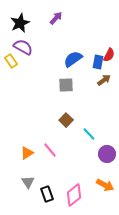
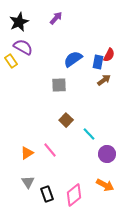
black star: moved 1 px left, 1 px up
gray square: moved 7 px left
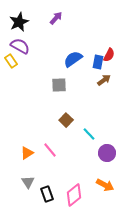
purple semicircle: moved 3 px left, 1 px up
purple circle: moved 1 px up
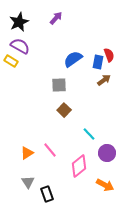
red semicircle: rotated 48 degrees counterclockwise
yellow rectangle: rotated 24 degrees counterclockwise
brown square: moved 2 px left, 10 px up
pink diamond: moved 5 px right, 29 px up
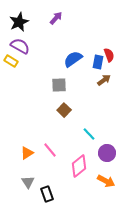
orange arrow: moved 1 px right, 4 px up
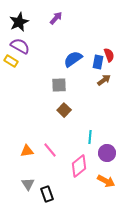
cyan line: moved 1 px right, 3 px down; rotated 48 degrees clockwise
orange triangle: moved 2 px up; rotated 24 degrees clockwise
gray triangle: moved 2 px down
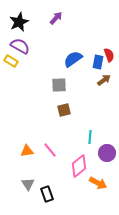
brown square: rotated 32 degrees clockwise
orange arrow: moved 8 px left, 2 px down
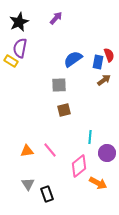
purple semicircle: moved 2 px down; rotated 108 degrees counterclockwise
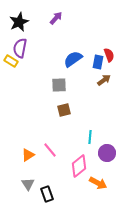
orange triangle: moved 1 px right, 4 px down; rotated 24 degrees counterclockwise
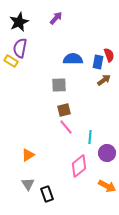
blue semicircle: rotated 36 degrees clockwise
pink line: moved 16 px right, 23 px up
orange arrow: moved 9 px right, 3 px down
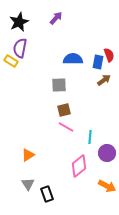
pink line: rotated 21 degrees counterclockwise
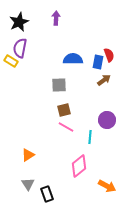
purple arrow: rotated 40 degrees counterclockwise
purple circle: moved 33 px up
